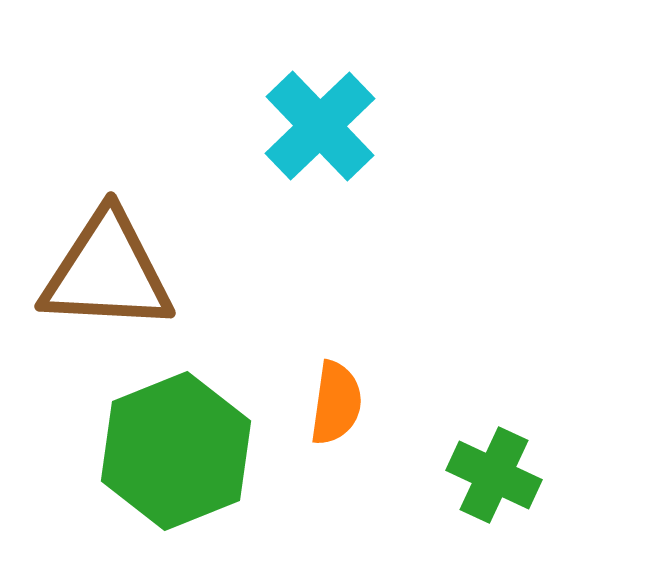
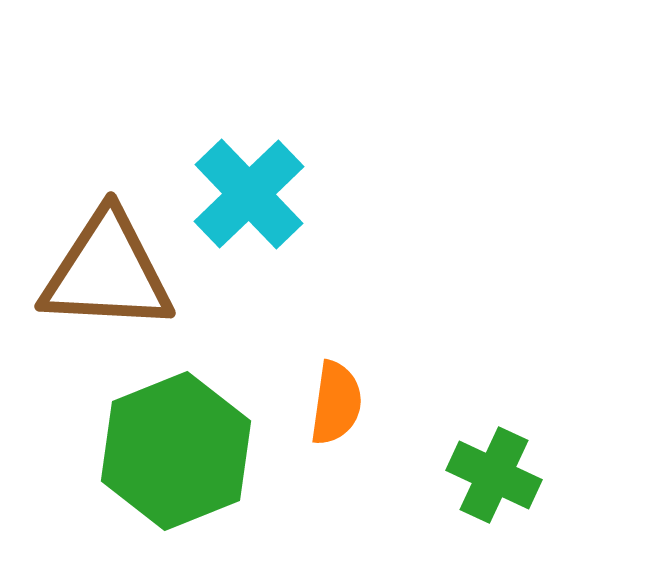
cyan cross: moved 71 px left, 68 px down
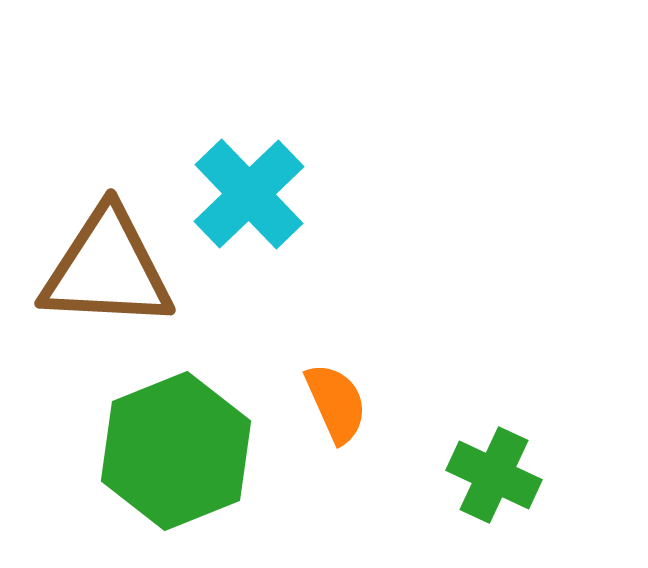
brown triangle: moved 3 px up
orange semicircle: rotated 32 degrees counterclockwise
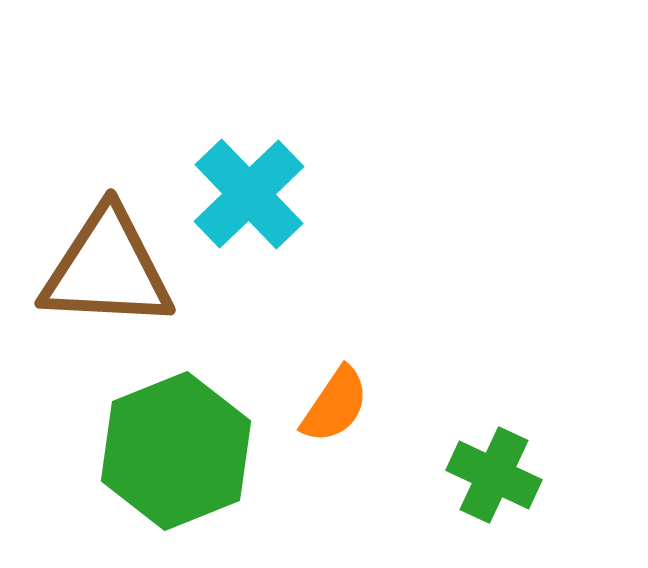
orange semicircle: moved 1 px left, 2 px down; rotated 58 degrees clockwise
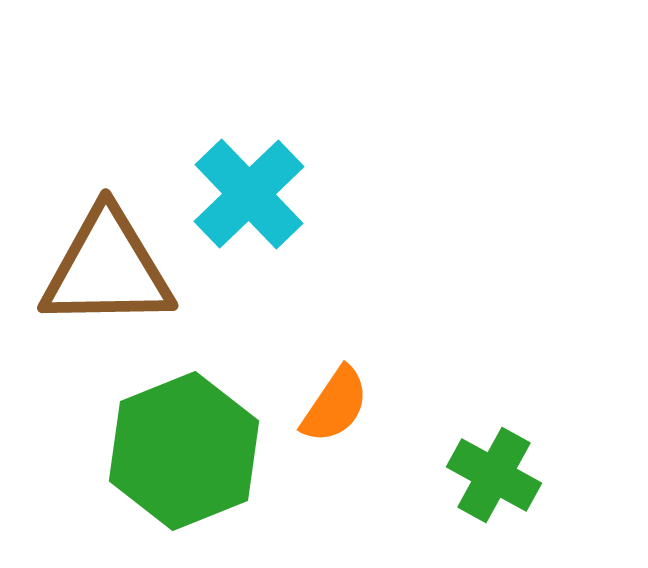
brown triangle: rotated 4 degrees counterclockwise
green hexagon: moved 8 px right
green cross: rotated 4 degrees clockwise
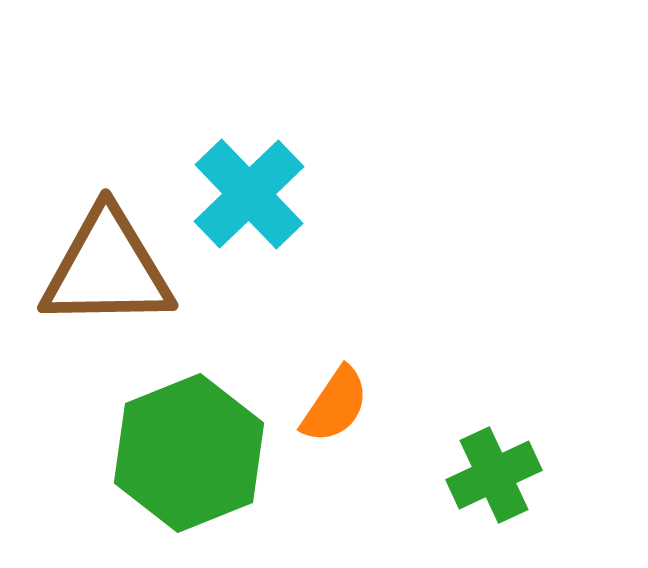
green hexagon: moved 5 px right, 2 px down
green cross: rotated 36 degrees clockwise
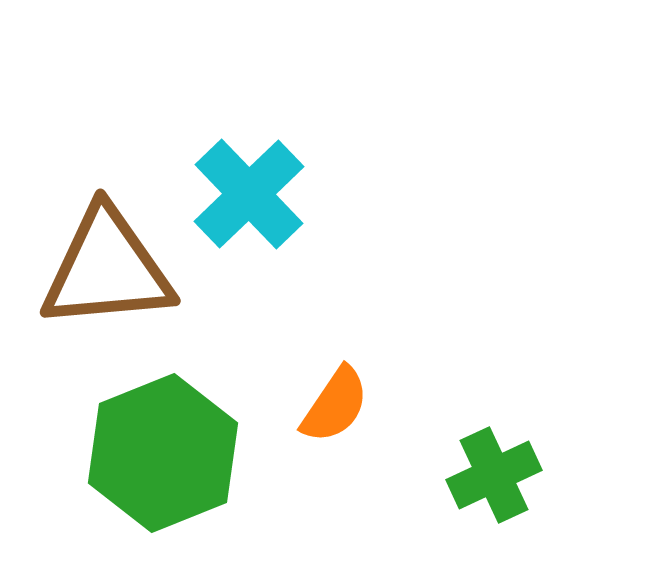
brown triangle: rotated 4 degrees counterclockwise
green hexagon: moved 26 px left
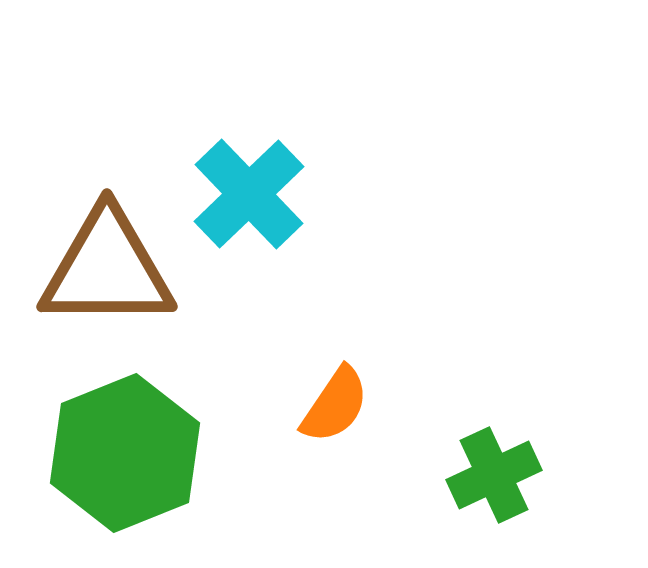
brown triangle: rotated 5 degrees clockwise
green hexagon: moved 38 px left
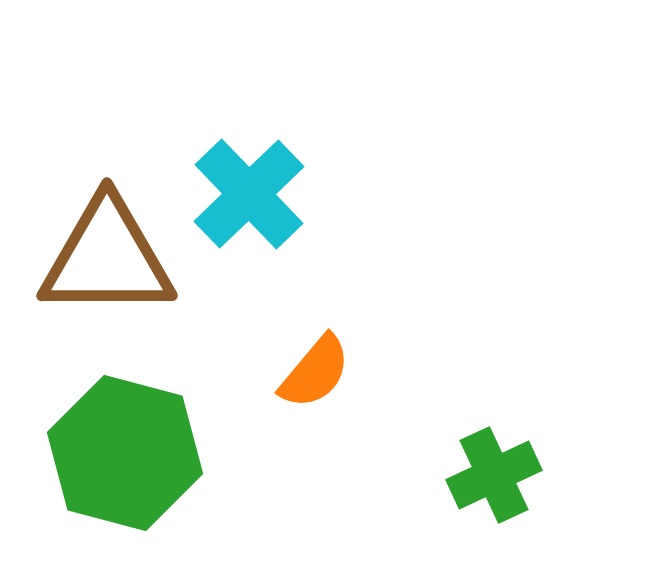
brown triangle: moved 11 px up
orange semicircle: moved 20 px left, 33 px up; rotated 6 degrees clockwise
green hexagon: rotated 23 degrees counterclockwise
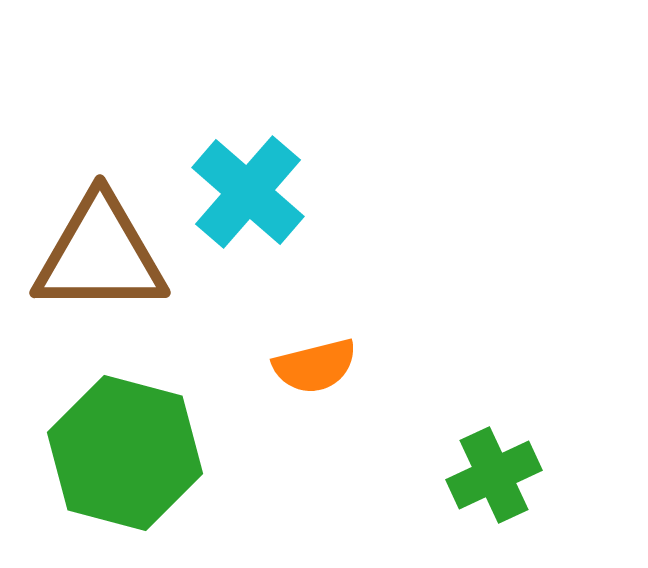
cyan cross: moved 1 px left, 2 px up; rotated 5 degrees counterclockwise
brown triangle: moved 7 px left, 3 px up
orange semicircle: moved 6 px up; rotated 36 degrees clockwise
